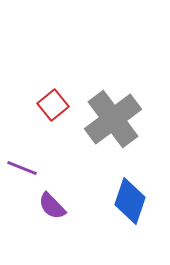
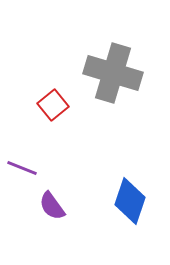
gray cross: moved 46 px up; rotated 36 degrees counterclockwise
purple semicircle: rotated 8 degrees clockwise
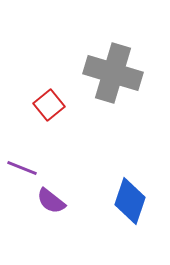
red square: moved 4 px left
purple semicircle: moved 1 px left, 5 px up; rotated 16 degrees counterclockwise
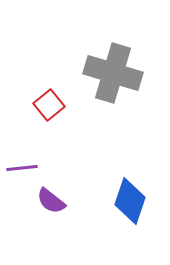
purple line: rotated 28 degrees counterclockwise
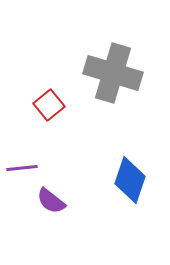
blue diamond: moved 21 px up
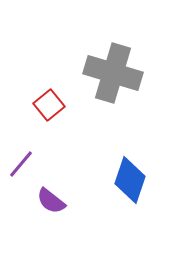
purple line: moved 1 px left, 4 px up; rotated 44 degrees counterclockwise
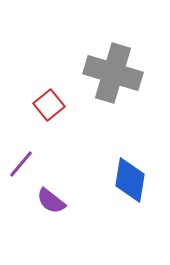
blue diamond: rotated 9 degrees counterclockwise
